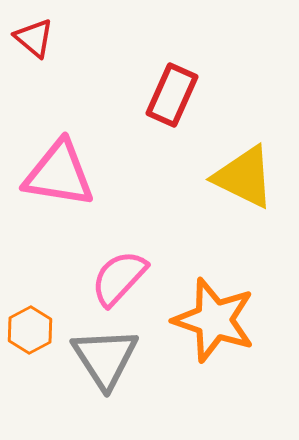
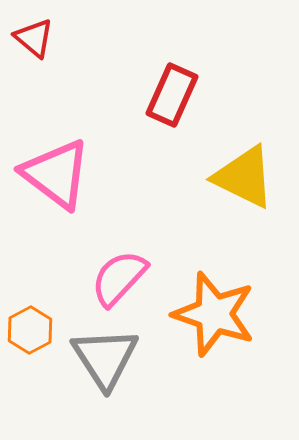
pink triangle: moved 3 px left; rotated 28 degrees clockwise
orange star: moved 6 px up
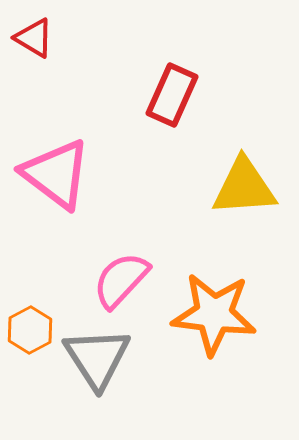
red triangle: rotated 9 degrees counterclockwise
yellow triangle: moved 10 px down; rotated 30 degrees counterclockwise
pink semicircle: moved 2 px right, 2 px down
orange star: rotated 12 degrees counterclockwise
gray triangle: moved 8 px left
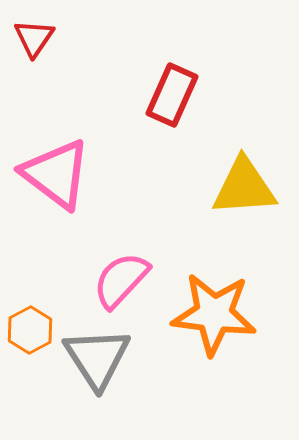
red triangle: rotated 33 degrees clockwise
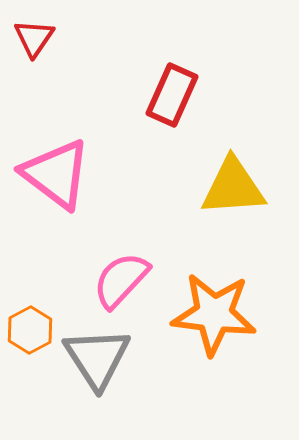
yellow triangle: moved 11 px left
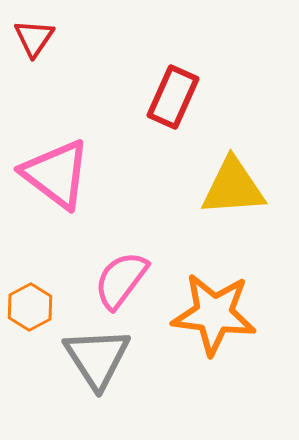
red rectangle: moved 1 px right, 2 px down
pink semicircle: rotated 6 degrees counterclockwise
orange hexagon: moved 23 px up
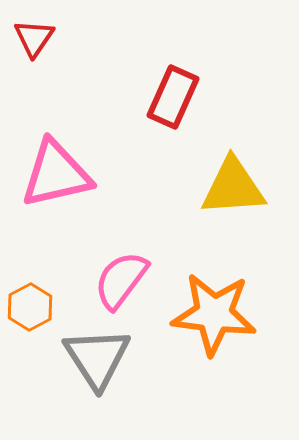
pink triangle: rotated 50 degrees counterclockwise
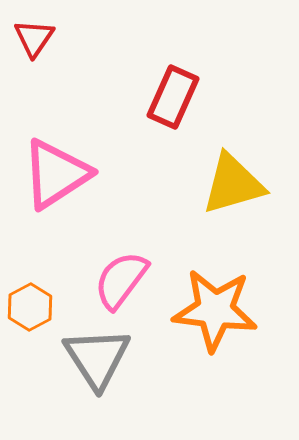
pink triangle: rotated 20 degrees counterclockwise
yellow triangle: moved 3 px up; rotated 12 degrees counterclockwise
orange star: moved 1 px right, 4 px up
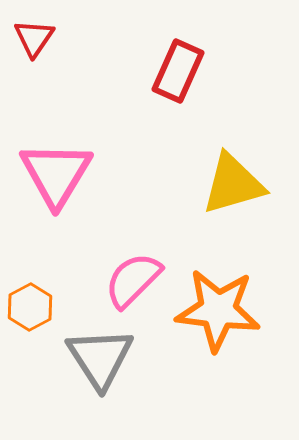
red rectangle: moved 5 px right, 26 px up
pink triangle: rotated 26 degrees counterclockwise
pink semicircle: moved 12 px right; rotated 8 degrees clockwise
orange star: moved 3 px right
gray triangle: moved 3 px right
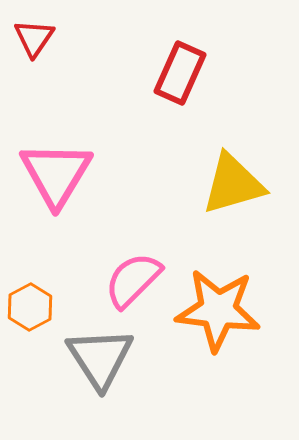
red rectangle: moved 2 px right, 2 px down
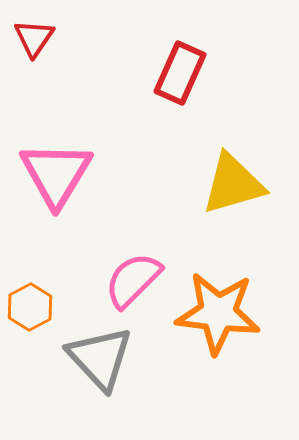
orange star: moved 3 px down
gray triangle: rotated 10 degrees counterclockwise
